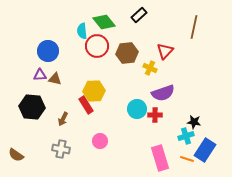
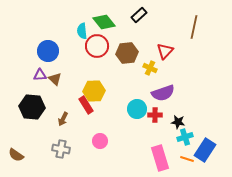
brown triangle: rotated 32 degrees clockwise
black star: moved 16 px left
cyan cross: moved 1 px left, 1 px down
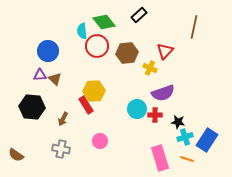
blue rectangle: moved 2 px right, 10 px up
